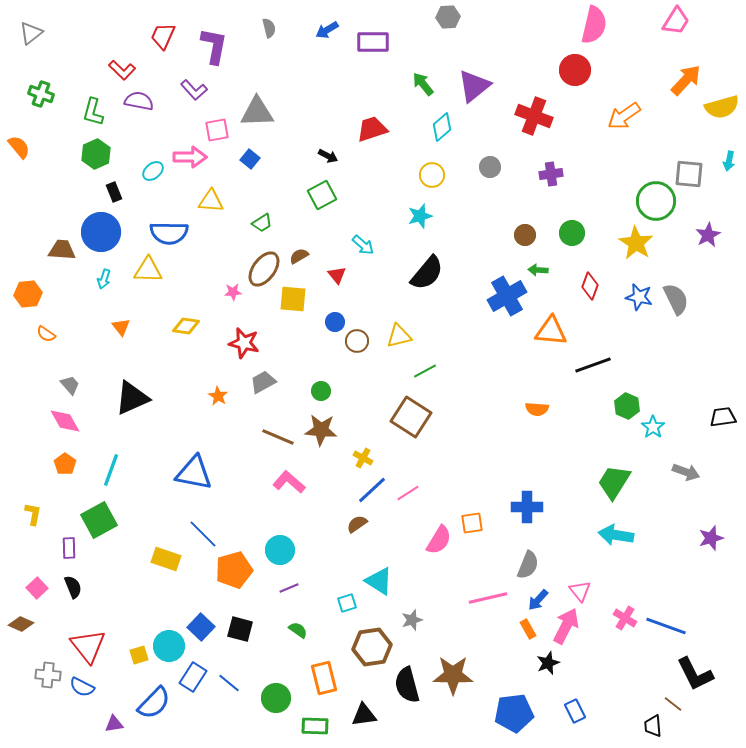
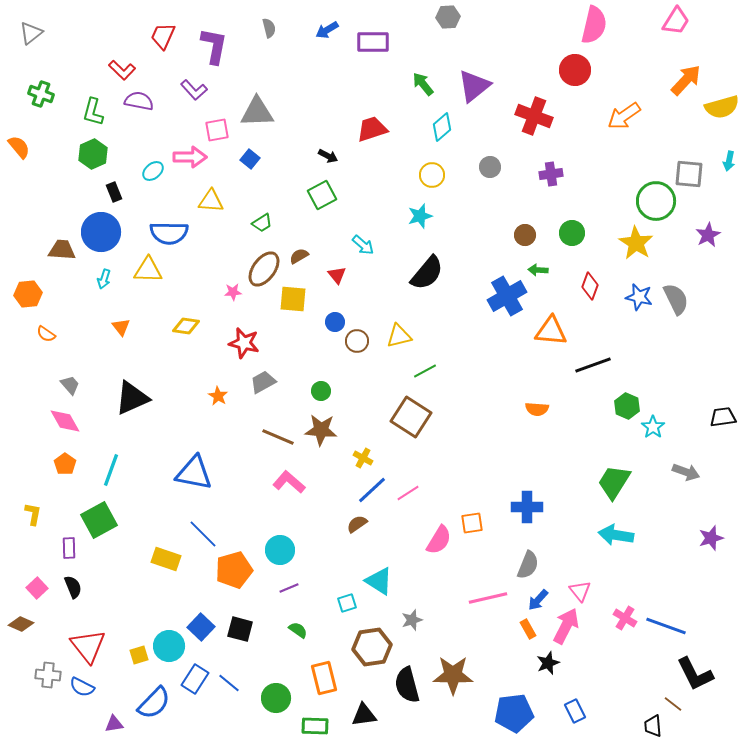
green hexagon at (96, 154): moved 3 px left
blue rectangle at (193, 677): moved 2 px right, 2 px down
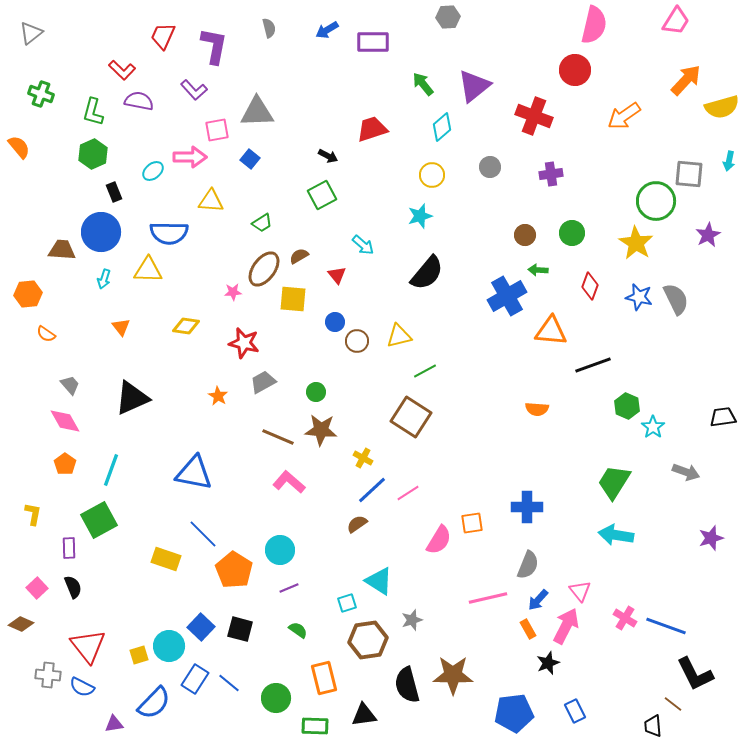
green circle at (321, 391): moved 5 px left, 1 px down
orange pentagon at (234, 570): rotated 24 degrees counterclockwise
brown hexagon at (372, 647): moved 4 px left, 7 px up
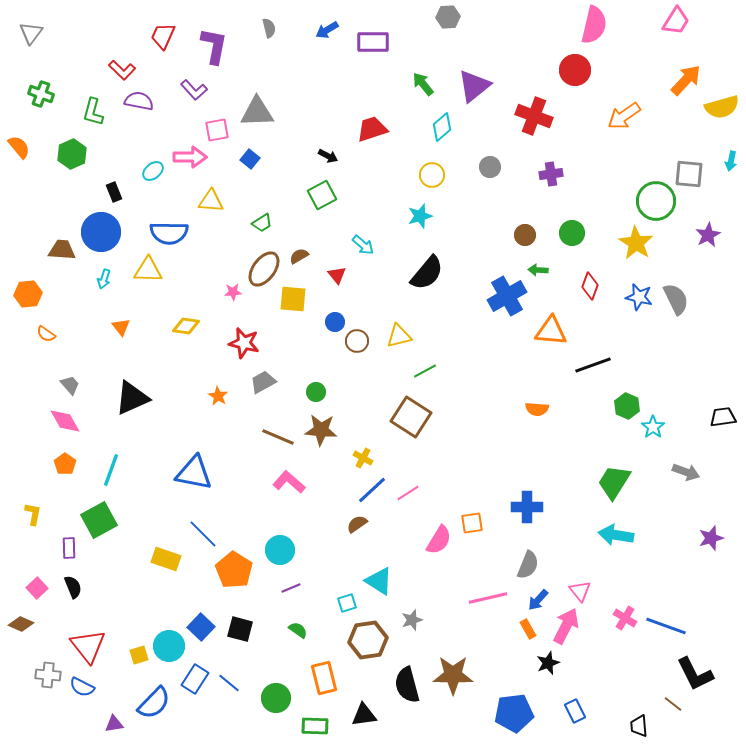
gray triangle at (31, 33): rotated 15 degrees counterclockwise
green hexagon at (93, 154): moved 21 px left
cyan arrow at (729, 161): moved 2 px right
purple line at (289, 588): moved 2 px right
black trapezoid at (653, 726): moved 14 px left
